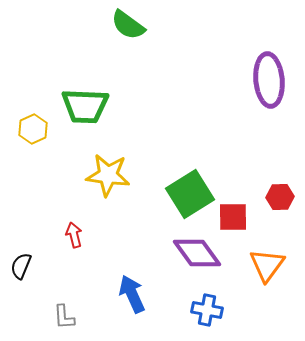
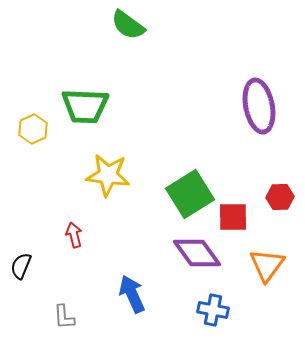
purple ellipse: moved 10 px left, 26 px down; rotated 6 degrees counterclockwise
blue cross: moved 6 px right
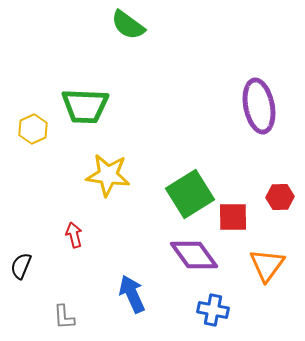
purple diamond: moved 3 px left, 2 px down
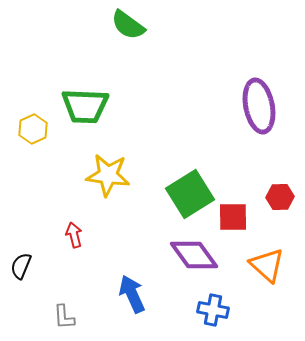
orange triangle: rotated 24 degrees counterclockwise
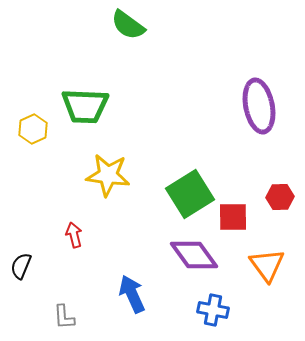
orange triangle: rotated 12 degrees clockwise
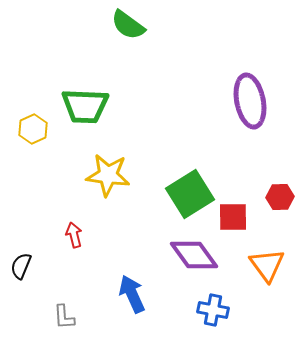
purple ellipse: moved 9 px left, 5 px up
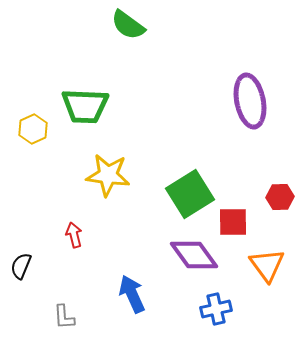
red square: moved 5 px down
blue cross: moved 3 px right, 1 px up; rotated 24 degrees counterclockwise
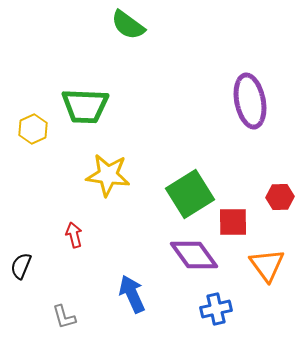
gray L-shape: rotated 12 degrees counterclockwise
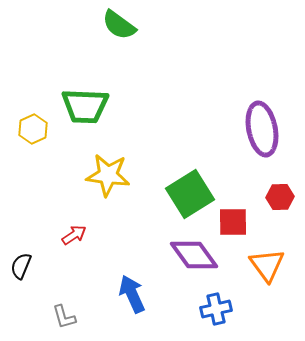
green semicircle: moved 9 px left
purple ellipse: moved 12 px right, 28 px down
red arrow: rotated 70 degrees clockwise
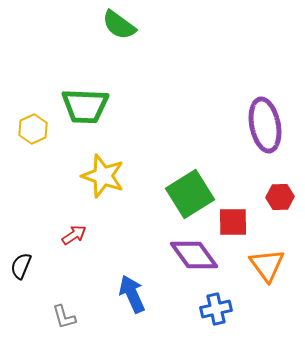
purple ellipse: moved 3 px right, 4 px up
yellow star: moved 5 px left, 1 px down; rotated 12 degrees clockwise
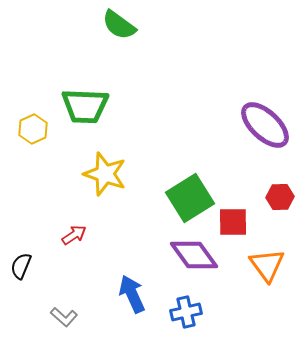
purple ellipse: rotated 36 degrees counterclockwise
yellow star: moved 2 px right, 2 px up
green square: moved 4 px down
blue cross: moved 30 px left, 3 px down
gray L-shape: rotated 32 degrees counterclockwise
